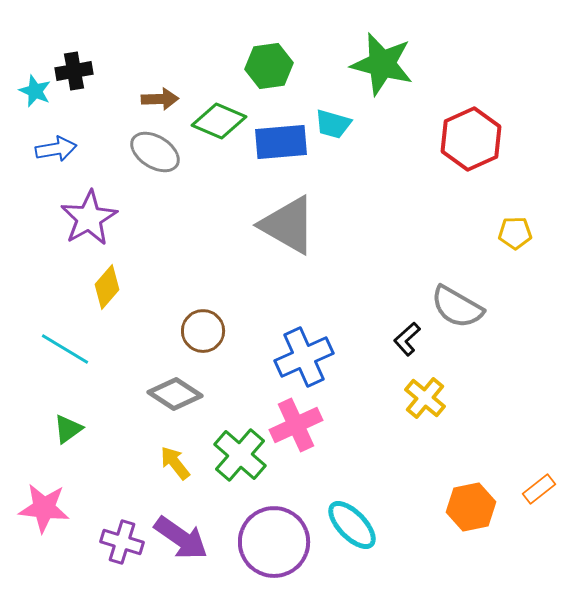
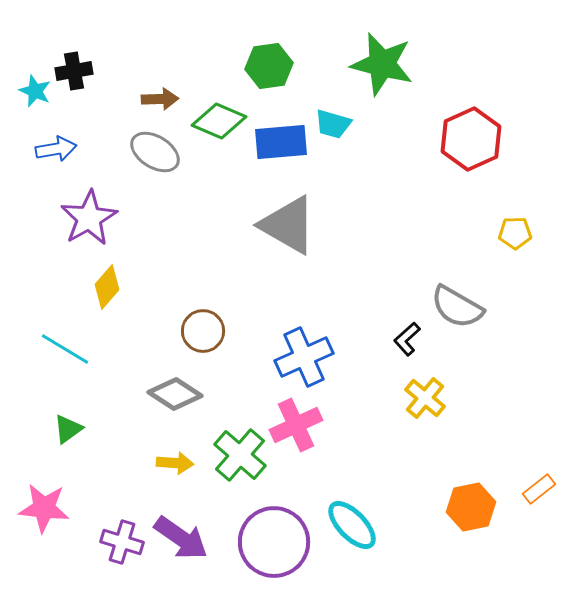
yellow arrow: rotated 132 degrees clockwise
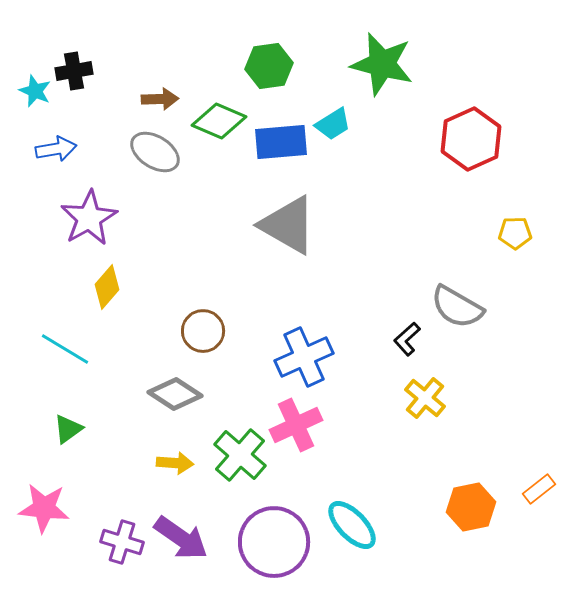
cyan trapezoid: rotated 48 degrees counterclockwise
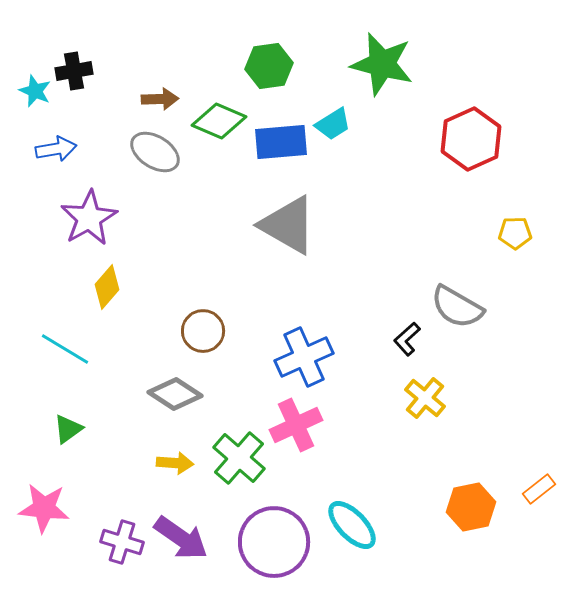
green cross: moved 1 px left, 3 px down
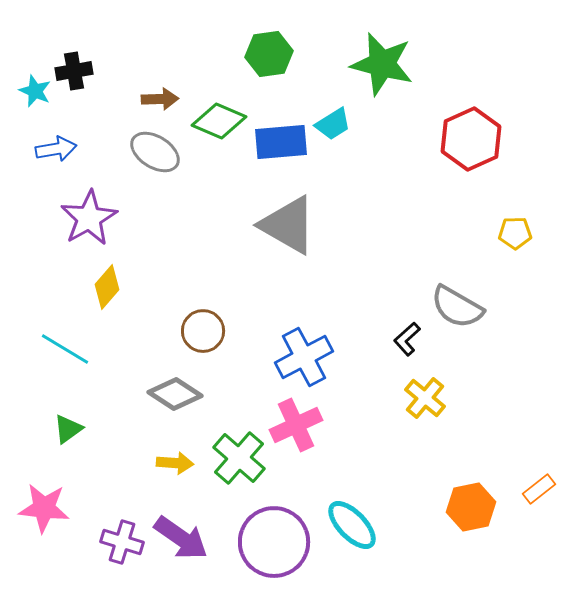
green hexagon: moved 12 px up
blue cross: rotated 4 degrees counterclockwise
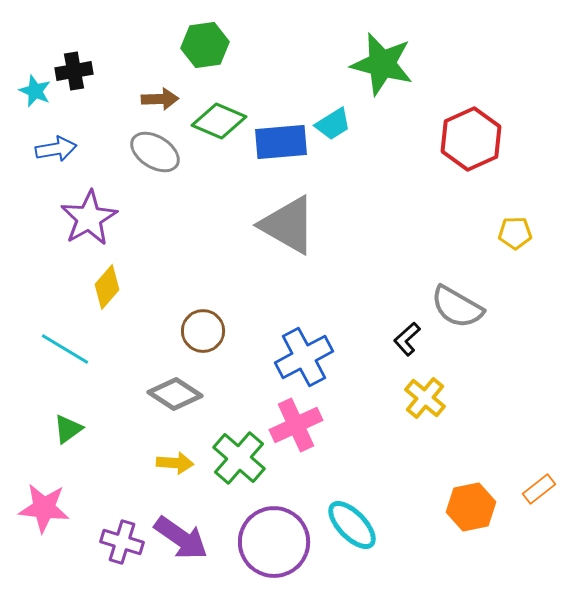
green hexagon: moved 64 px left, 9 px up
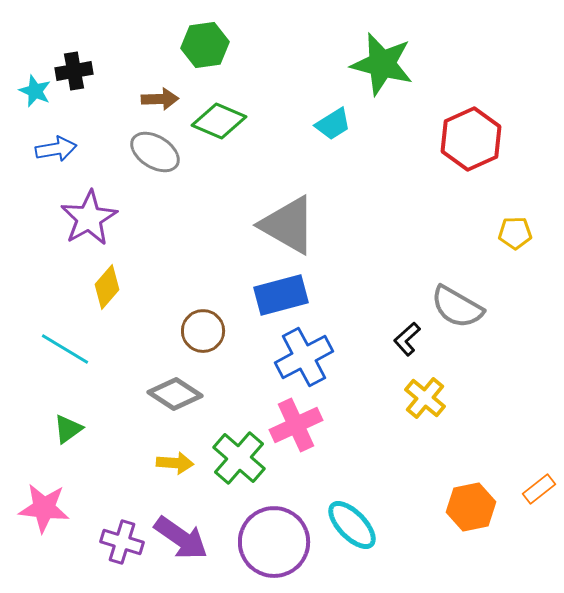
blue rectangle: moved 153 px down; rotated 10 degrees counterclockwise
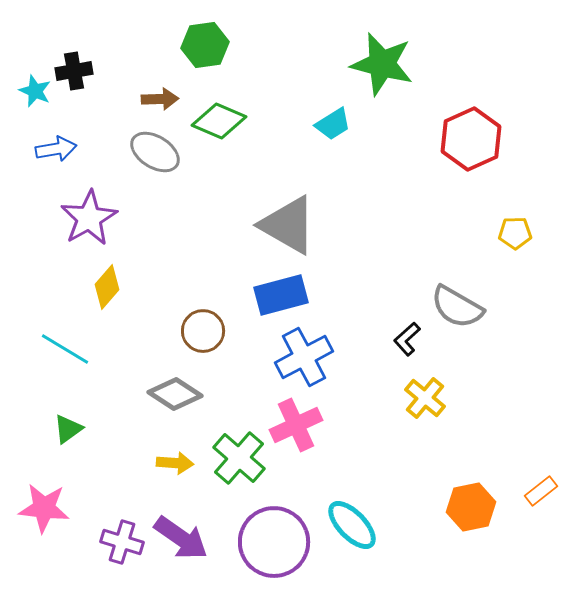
orange rectangle: moved 2 px right, 2 px down
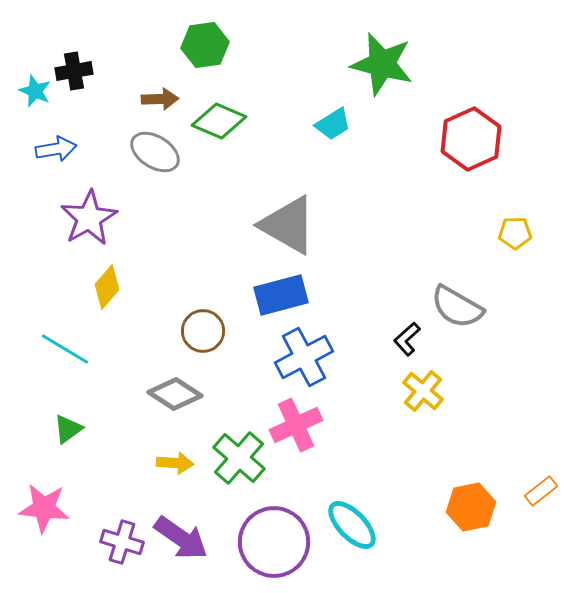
yellow cross: moved 2 px left, 7 px up
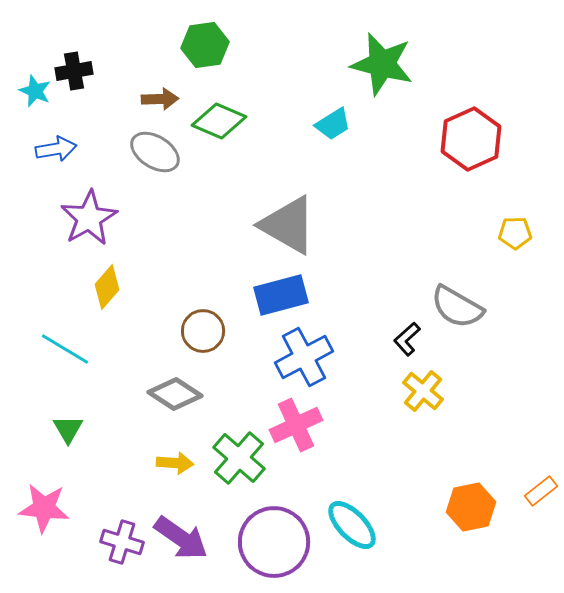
green triangle: rotated 24 degrees counterclockwise
